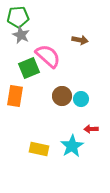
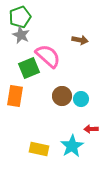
green pentagon: moved 2 px right; rotated 15 degrees counterclockwise
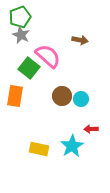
green square: rotated 30 degrees counterclockwise
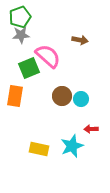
gray star: rotated 30 degrees counterclockwise
green square: rotated 30 degrees clockwise
cyan star: rotated 10 degrees clockwise
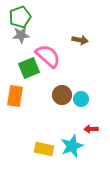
brown circle: moved 1 px up
yellow rectangle: moved 5 px right
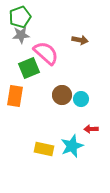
pink semicircle: moved 2 px left, 3 px up
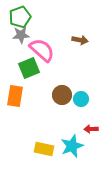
pink semicircle: moved 4 px left, 3 px up
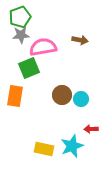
pink semicircle: moved 1 px right, 3 px up; rotated 52 degrees counterclockwise
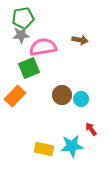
green pentagon: moved 3 px right, 1 px down; rotated 10 degrees clockwise
orange rectangle: rotated 35 degrees clockwise
red arrow: rotated 56 degrees clockwise
cyan star: rotated 15 degrees clockwise
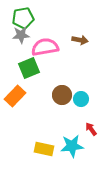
pink semicircle: moved 2 px right
